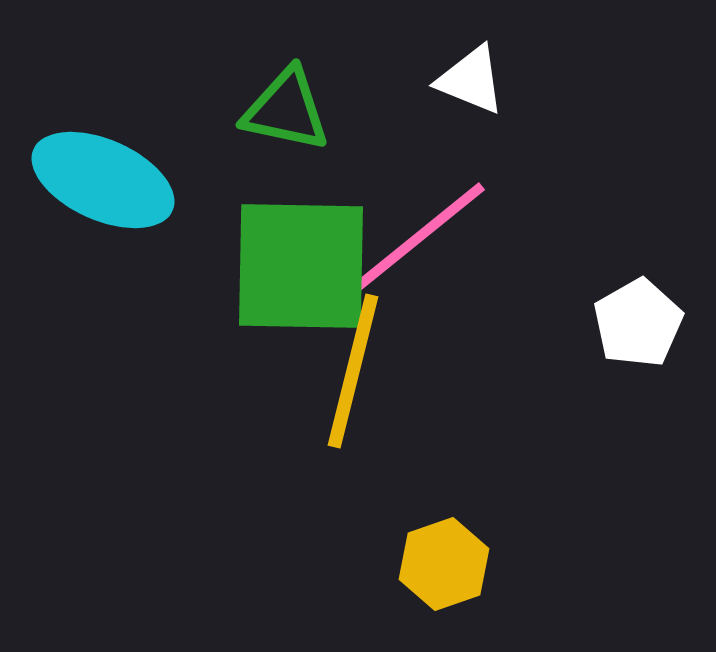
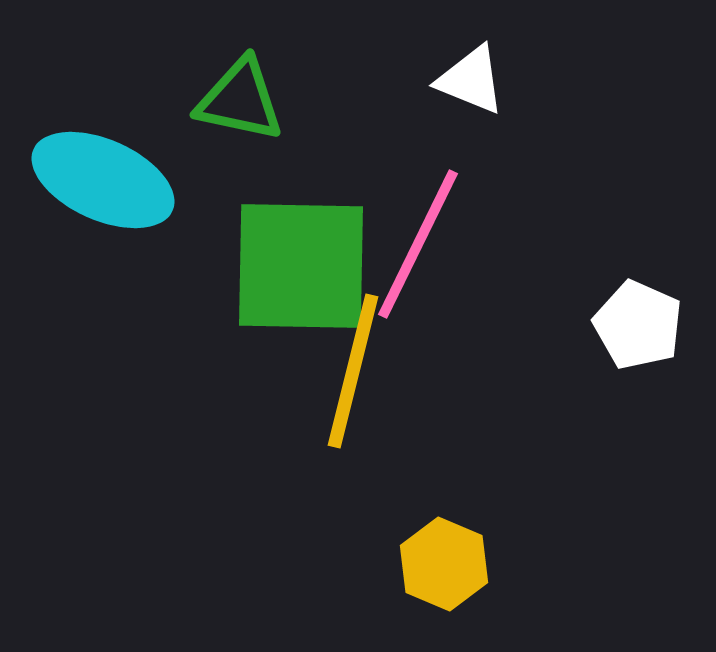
green triangle: moved 46 px left, 10 px up
pink line: moved 1 px left, 7 px down; rotated 25 degrees counterclockwise
white pentagon: moved 2 px down; rotated 18 degrees counterclockwise
yellow hexagon: rotated 18 degrees counterclockwise
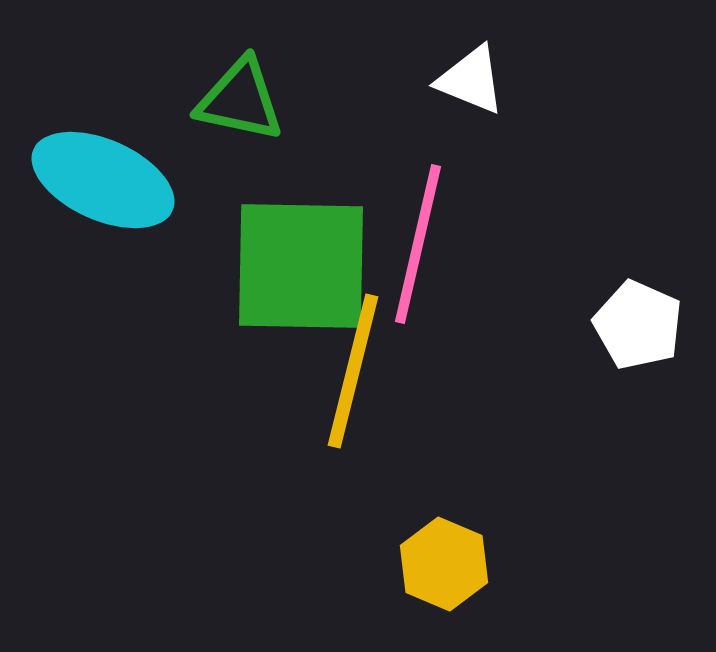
pink line: rotated 13 degrees counterclockwise
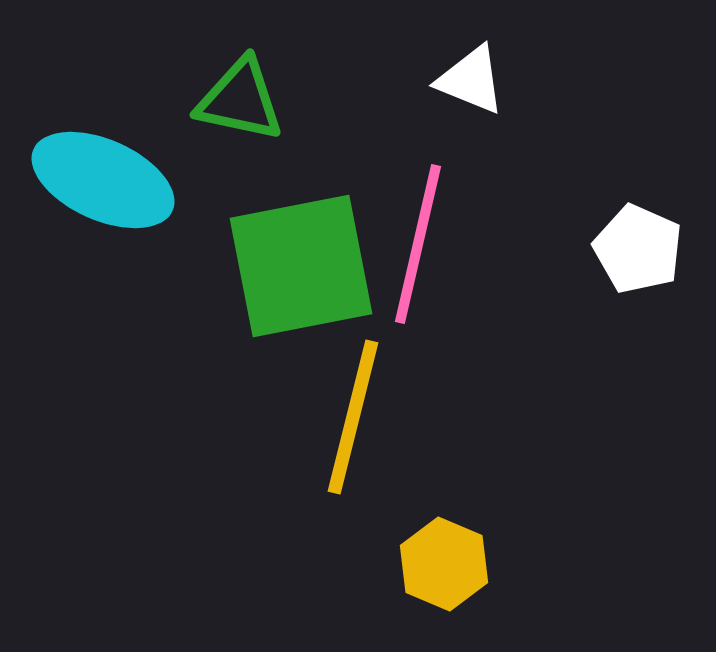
green square: rotated 12 degrees counterclockwise
white pentagon: moved 76 px up
yellow line: moved 46 px down
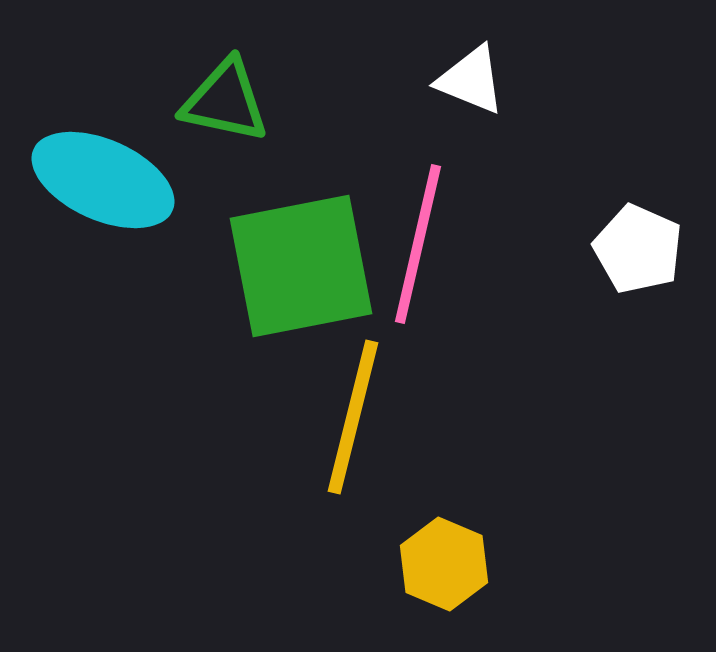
green triangle: moved 15 px left, 1 px down
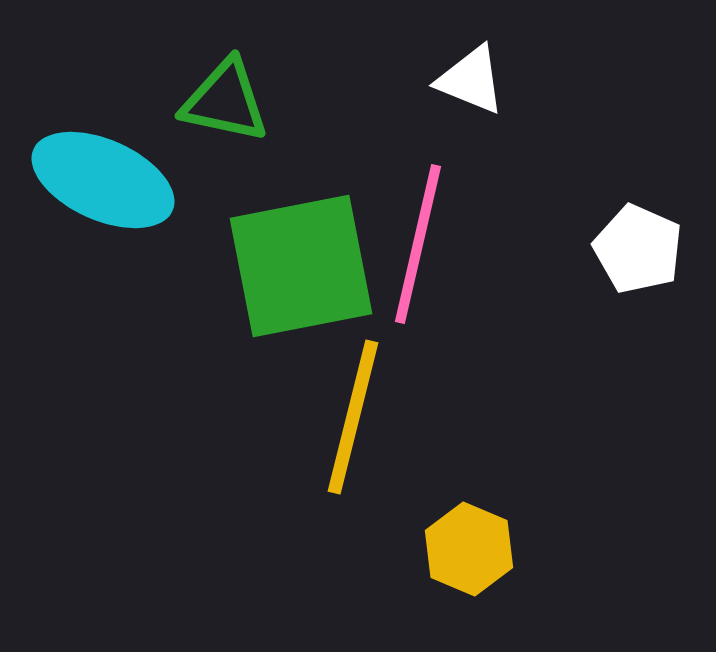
yellow hexagon: moved 25 px right, 15 px up
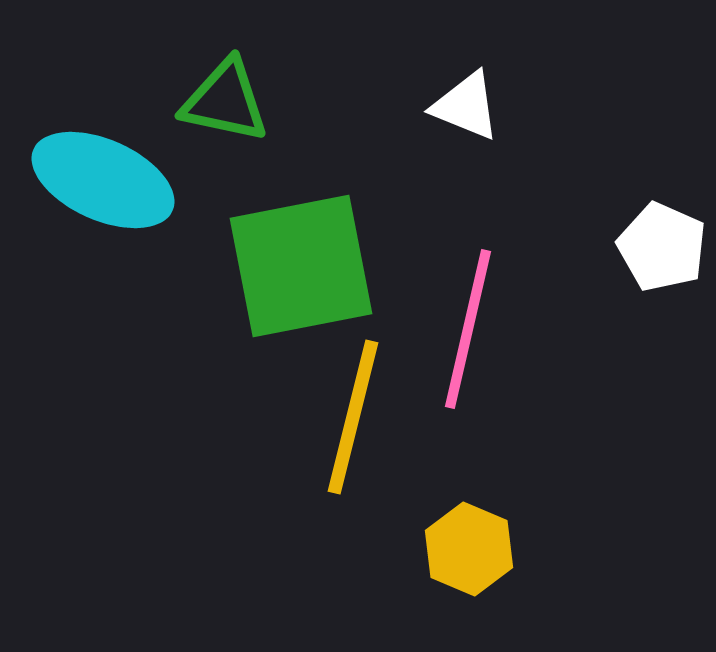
white triangle: moved 5 px left, 26 px down
pink line: moved 50 px right, 85 px down
white pentagon: moved 24 px right, 2 px up
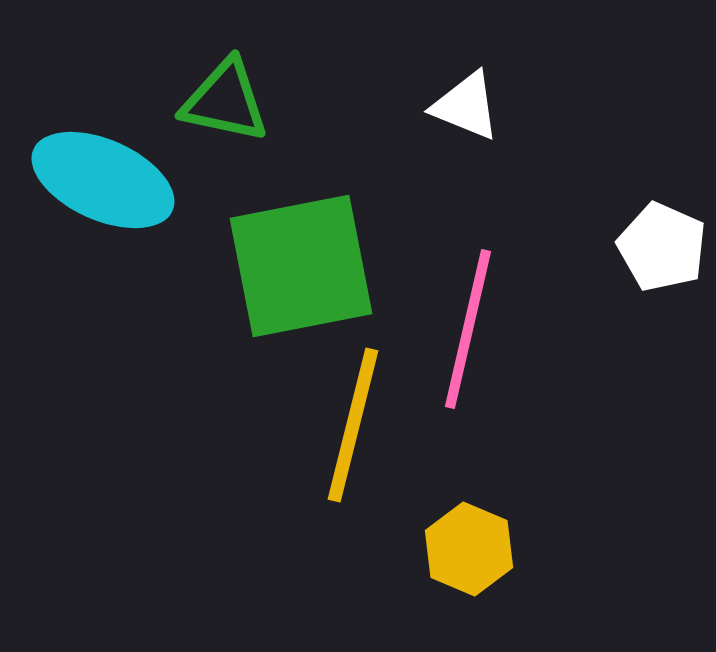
yellow line: moved 8 px down
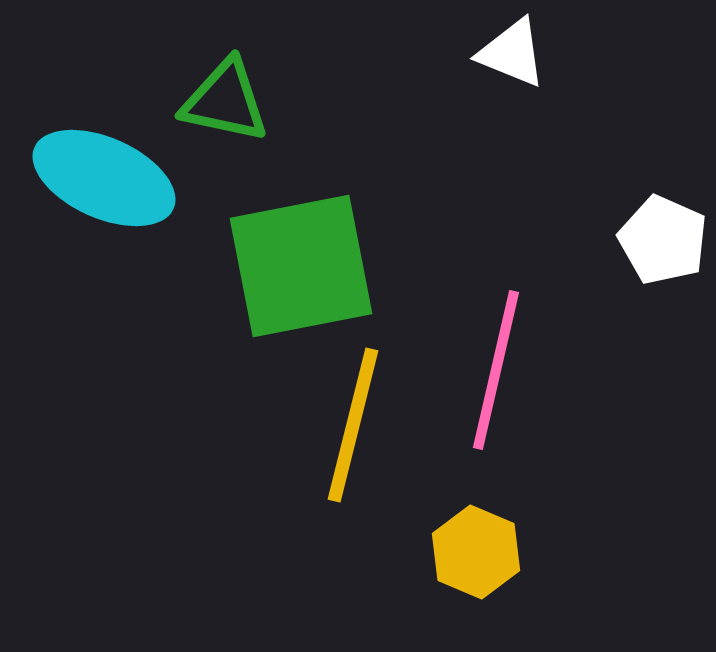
white triangle: moved 46 px right, 53 px up
cyan ellipse: moved 1 px right, 2 px up
white pentagon: moved 1 px right, 7 px up
pink line: moved 28 px right, 41 px down
yellow hexagon: moved 7 px right, 3 px down
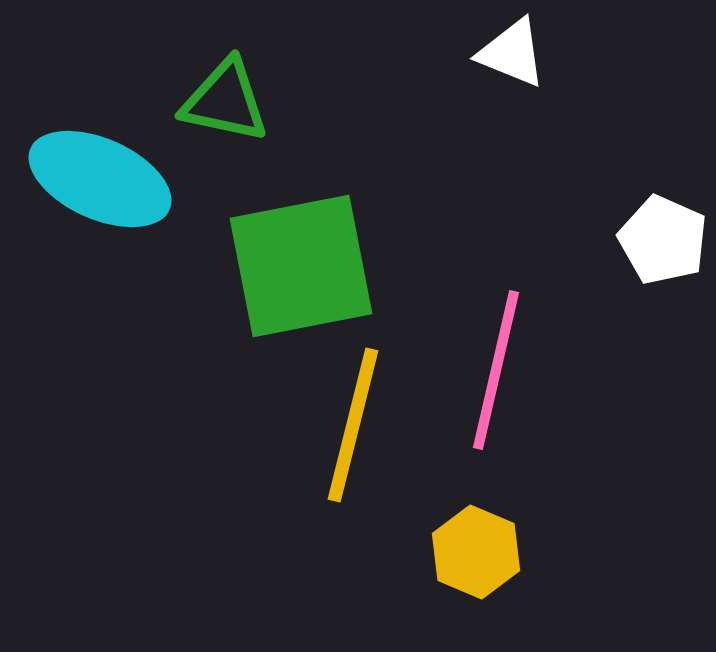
cyan ellipse: moved 4 px left, 1 px down
